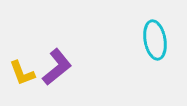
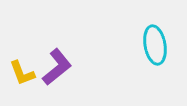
cyan ellipse: moved 5 px down
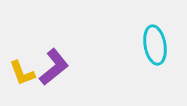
purple L-shape: moved 3 px left
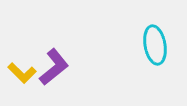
yellow L-shape: rotated 24 degrees counterclockwise
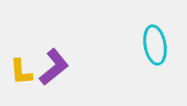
yellow L-shape: moved 1 px left, 1 px up; rotated 40 degrees clockwise
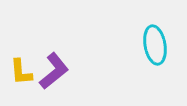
purple L-shape: moved 4 px down
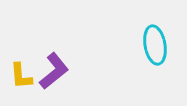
yellow L-shape: moved 4 px down
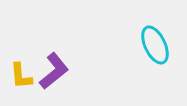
cyan ellipse: rotated 15 degrees counterclockwise
